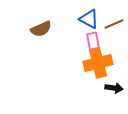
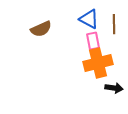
brown line: rotated 66 degrees counterclockwise
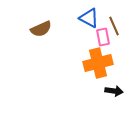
blue triangle: moved 1 px up
brown line: moved 2 px down; rotated 24 degrees counterclockwise
pink rectangle: moved 10 px right, 4 px up
black arrow: moved 3 px down
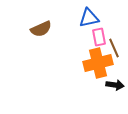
blue triangle: rotated 40 degrees counterclockwise
brown line: moved 22 px down
pink rectangle: moved 4 px left
black arrow: moved 1 px right, 6 px up
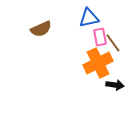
pink rectangle: moved 1 px right
brown line: moved 1 px left, 5 px up; rotated 12 degrees counterclockwise
orange cross: rotated 12 degrees counterclockwise
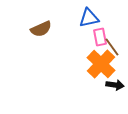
brown line: moved 1 px left, 4 px down
orange cross: moved 3 px right, 1 px down; rotated 20 degrees counterclockwise
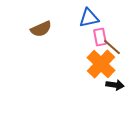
brown line: rotated 12 degrees counterclockwise
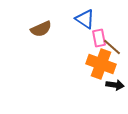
blue triangle: moved 4 px left, 1 px down; rotated 45 degrees clockwise
pink rectangle: moved 1 px left, 1 px down
orange cross: rotated 24 degrees counterclockwise
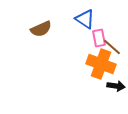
black arrow: moved 1 px right, 1 px down
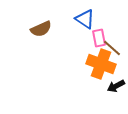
brown line: moved 1 px down
black arrow: rotated 144 degrees clockwise
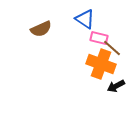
pink rectangle: rotated 66 degrees counterclockwise
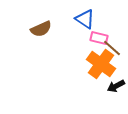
orange cross: rotated 16 degrees clockwise
